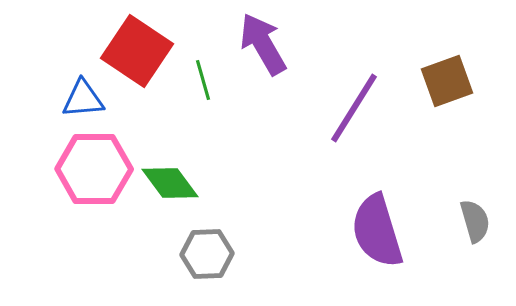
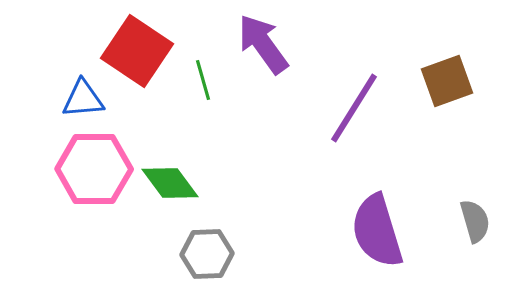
purple arrow: rotated 6 degrees counterclockwise
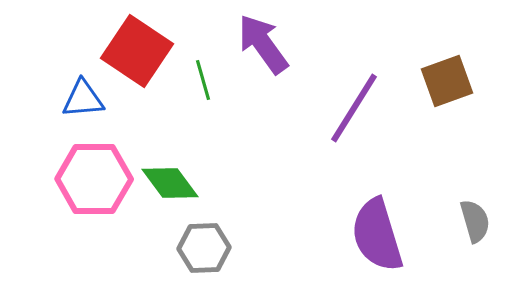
pink hexagon: moved 10 px down
purple semicircle: moved 4 px down
gray hexagon: moved 3 px left, 6 px up
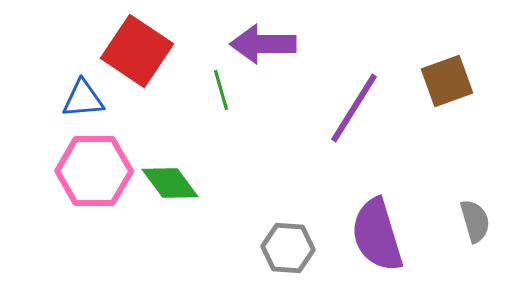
purple arrow: rotated 54 degrees counterclockwise
green line: moved 18 px right, 10 px down
pink hexagon: moved 8 px up
gray hexagon: moved 84 px right; rotated 6 degrees clockwise
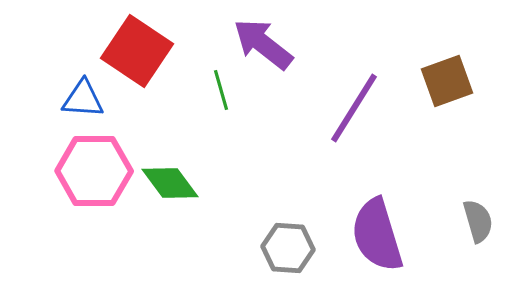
purple arrow: rotated 38 degrees clockwise
blue triangle: rotated 9 degrees clockwise
gray semicircle: moved 3 px right
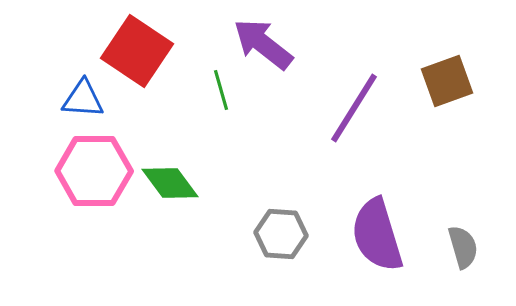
gray semicircle: moved 15 px left, 26 px down
gray hexagon: moved 7 px left, 14 px up
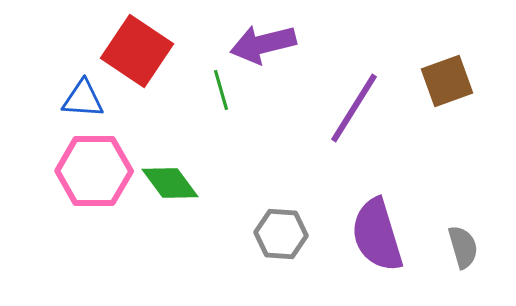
purple arrow: rotated 52 degrees counterclockwise
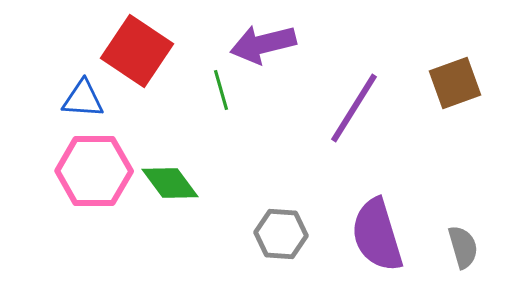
brown square: moved 8 px right, 2 px down
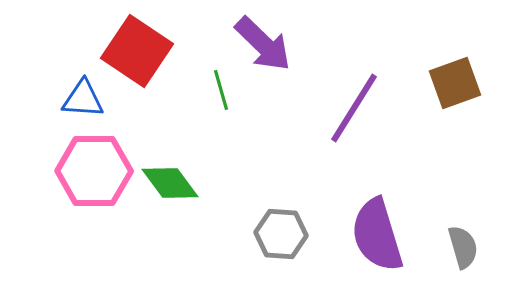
purple arrow: rotated 122 degrees counterclockwise
